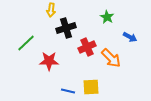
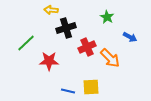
yellow arrow: rotated 88 degrees clockwise
orange arrow: moved 1 px left
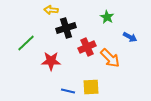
red star: moved 2 px right
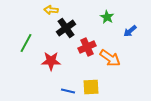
black cross: rotated 18 degrees counterclockwise
blue arrow: moved 6 px up; rotated 112 degrees clockwise
green line: rotated 18 degrees counterclockwise
orange arrow: rotated 10 degrees counterclockwise
